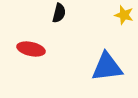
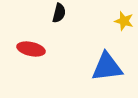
yellow star: moved 6 px down
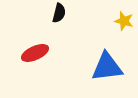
red ellipse: moved 4 px right, 4 px down; rotated 36 degrees counterclockwise
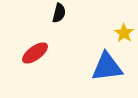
yellow star: moved 12 px down; rotated 18 degrees clockwise
red ellipse: rotated 12 degrees counterclockwise
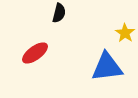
yellow star: moved 1 px right
